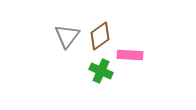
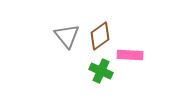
gray triangle: rotated 16 degrees counterclockwise
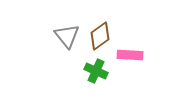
green cross: moved 5 px left
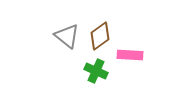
gray triangle: rotated 12 degrees counterclockwise
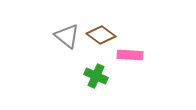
brown diamond: moved 1 px right, 1 px up; rotated 72 degrees clockwise
green cross: moved 5 px down
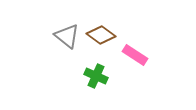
pink rectangle: moved 5 px right; rotated 30 degrees clockwise
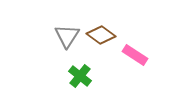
gray triangle: rotated 24 degrees clockwise
green cross: moved 16 px left; rotated 15 degrees clockwise
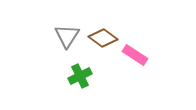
brown diamond: moved 2 px right, 3 px down
green cross: rotated 25 degrees clockwise
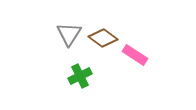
gray triangle: moved 2 px right, 2 px up
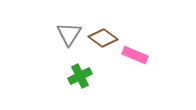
pink rectangle: rotated 10 degrees counterclockwise
